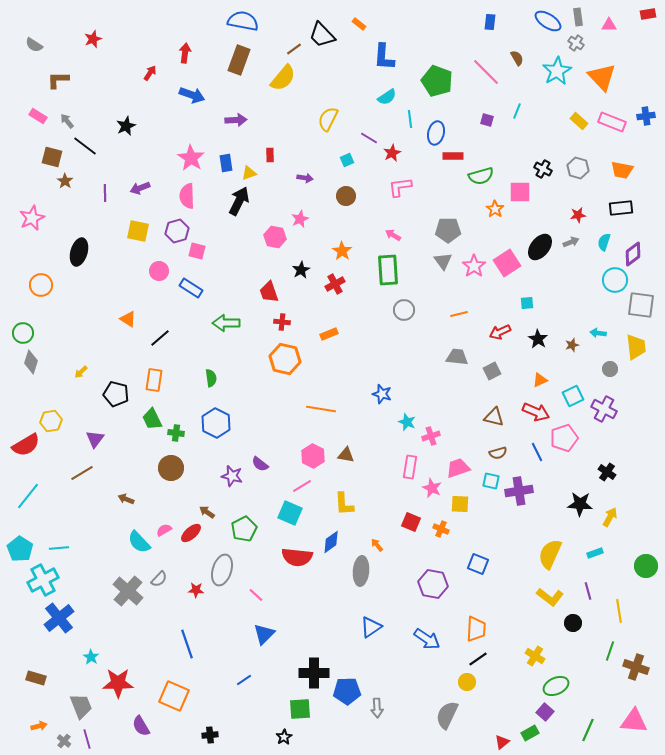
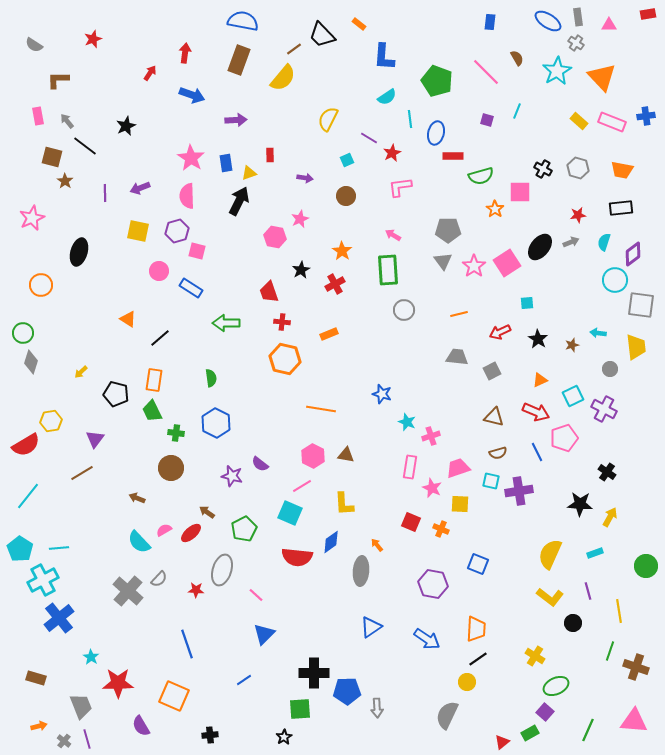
pink rectangle at (38, 116): rotated 48 degrees clockwise
green trapezoid at (152, 419): moved 8 px up
brown arrow at (126, 499): moved 11 px right, 1 px up
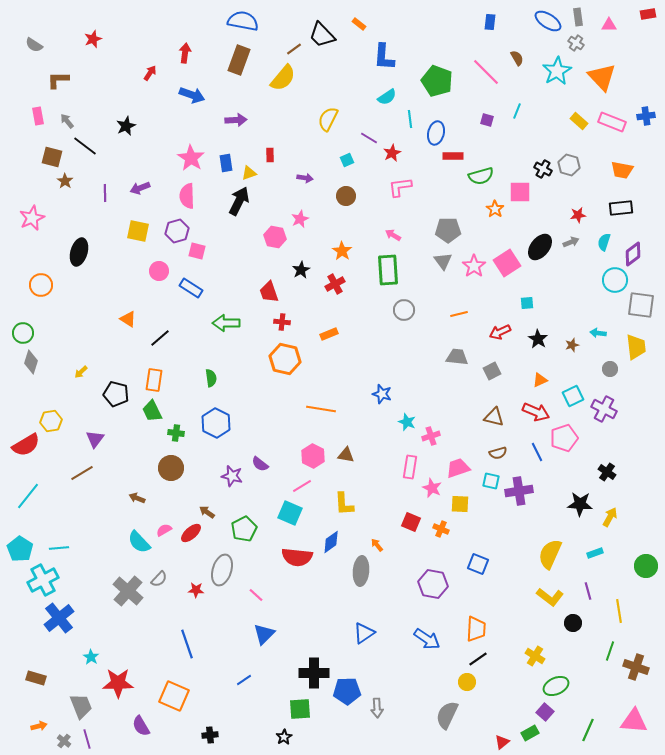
gray hexagon at (578, 168): moved 9 px left, 3 px up
blue triangle at (371, 627): moved 7 px left, 6 px down
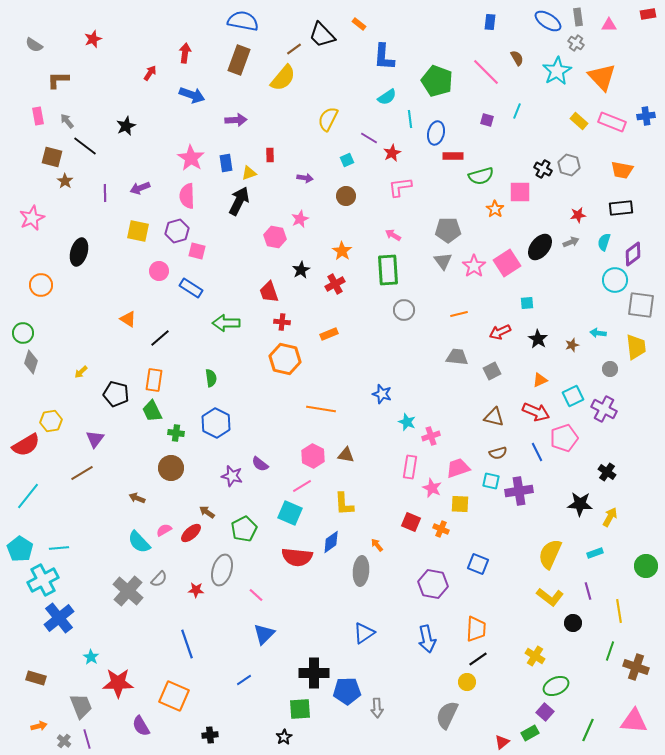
blue arrow at (427, 639): rotated 44 degrees clockwise
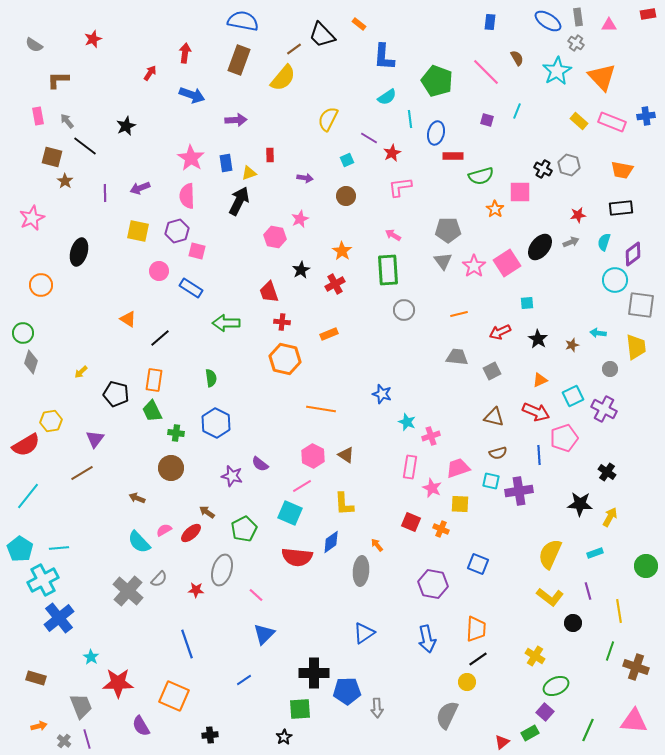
blue line at (537, 452): moved 2 px right, 3 px down; rotated 24 degrees clockwise
brown triangle at (346, 455): rotated 24 degrees clockwise
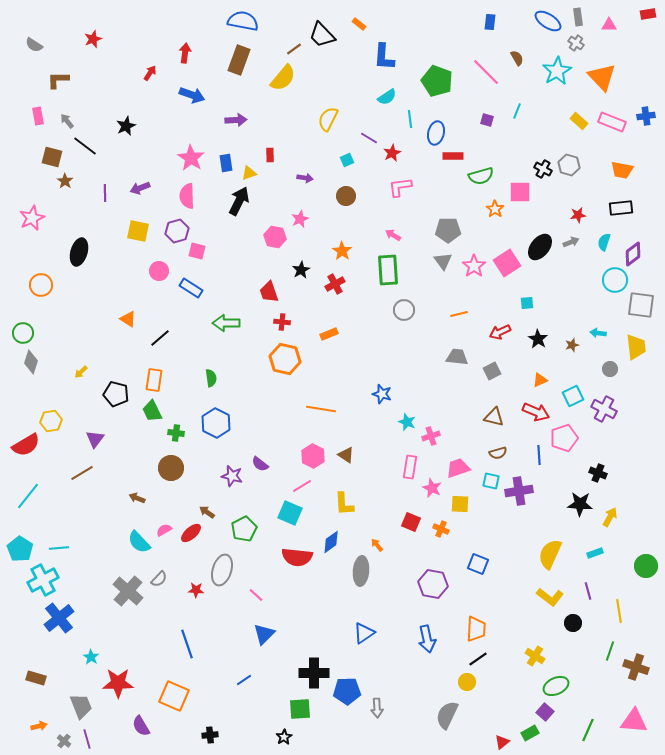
black cross at (607, 472): moved 9 px left, 1 px down; rotated 12 degrees counterclockwise
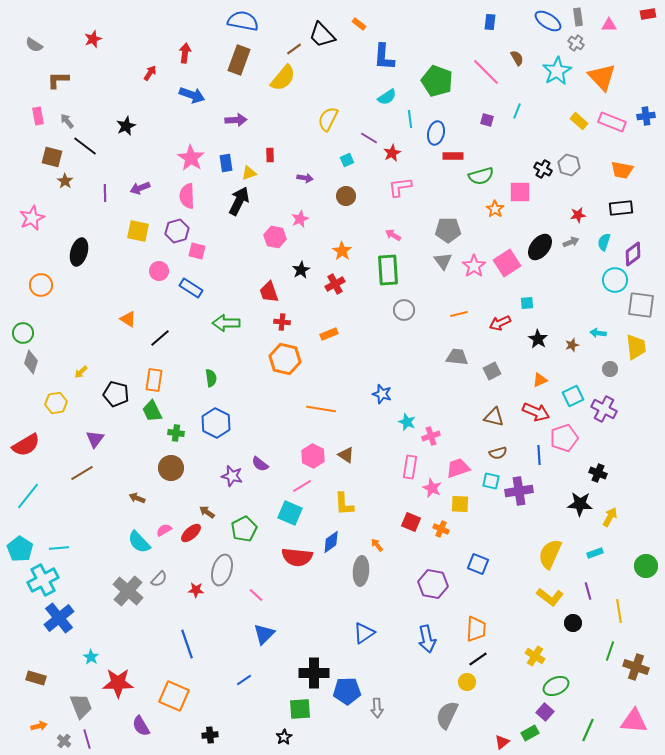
red arrow at (500, 332): moved 9 px up
yellow hexagon at (51, 421): moved 5 px right, 18 px up
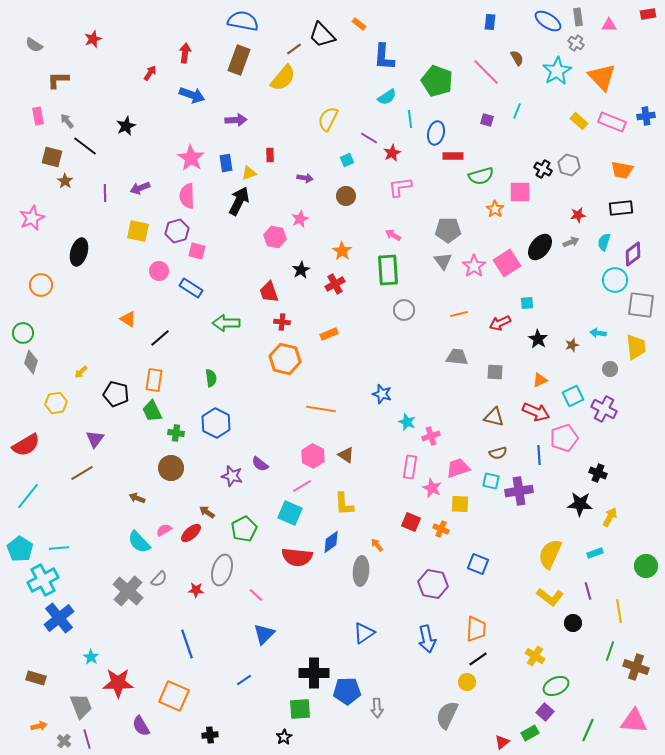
gray square at (492, 371): moved 3 px right, 1 px down; rotated 30 degrees clockwise
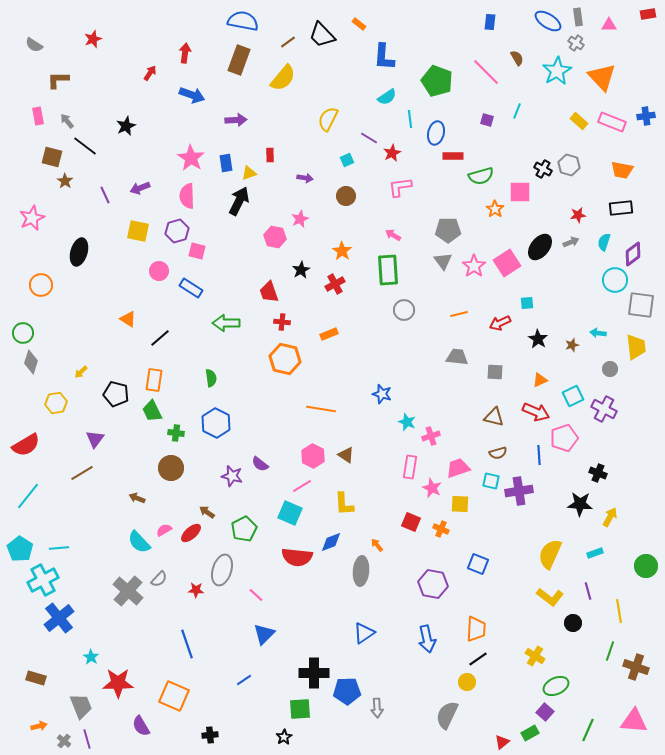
brown line at (294, 49): moved 6 px left, 7 px up
purple line at (105, 193): moved 2 px down; rotated 24 degrees counterclockwise
blue diamond at (331, 542): rotated 15 degrees clockwise
